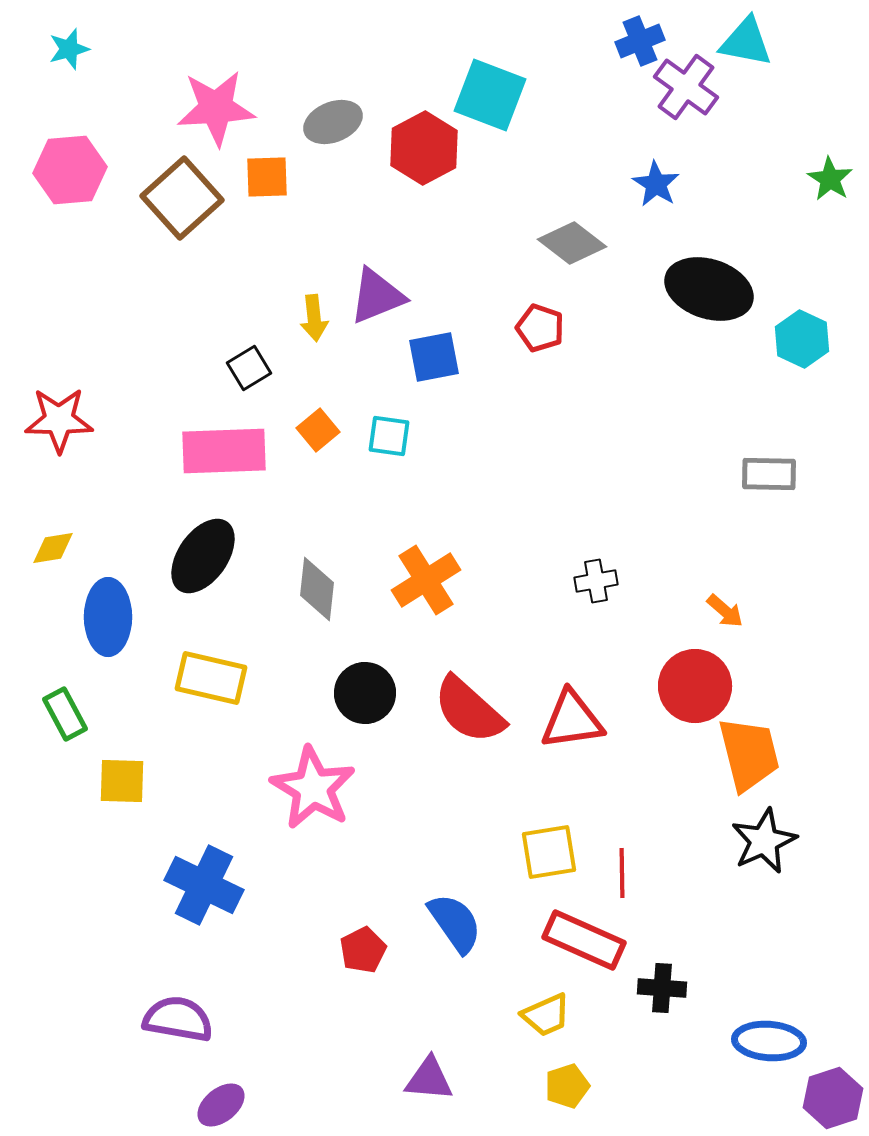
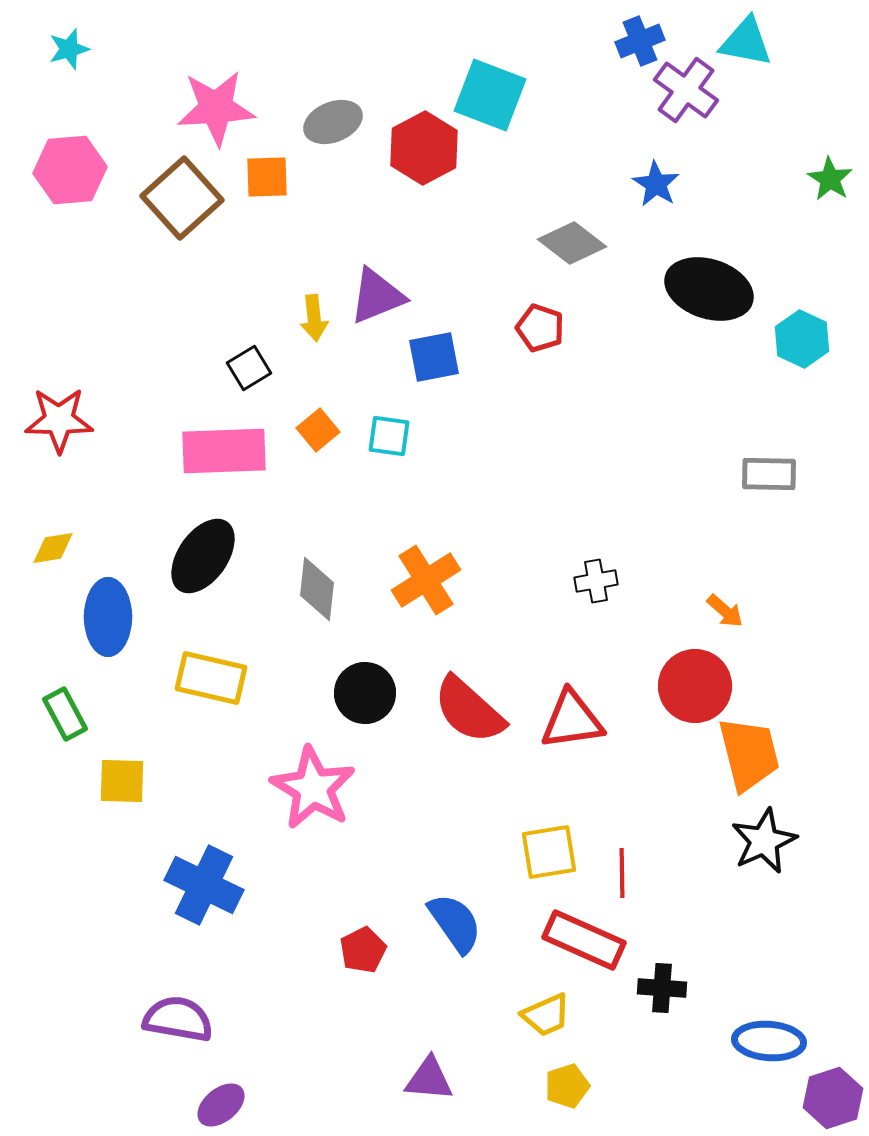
purple cross at (686, 87): moved 3 px down
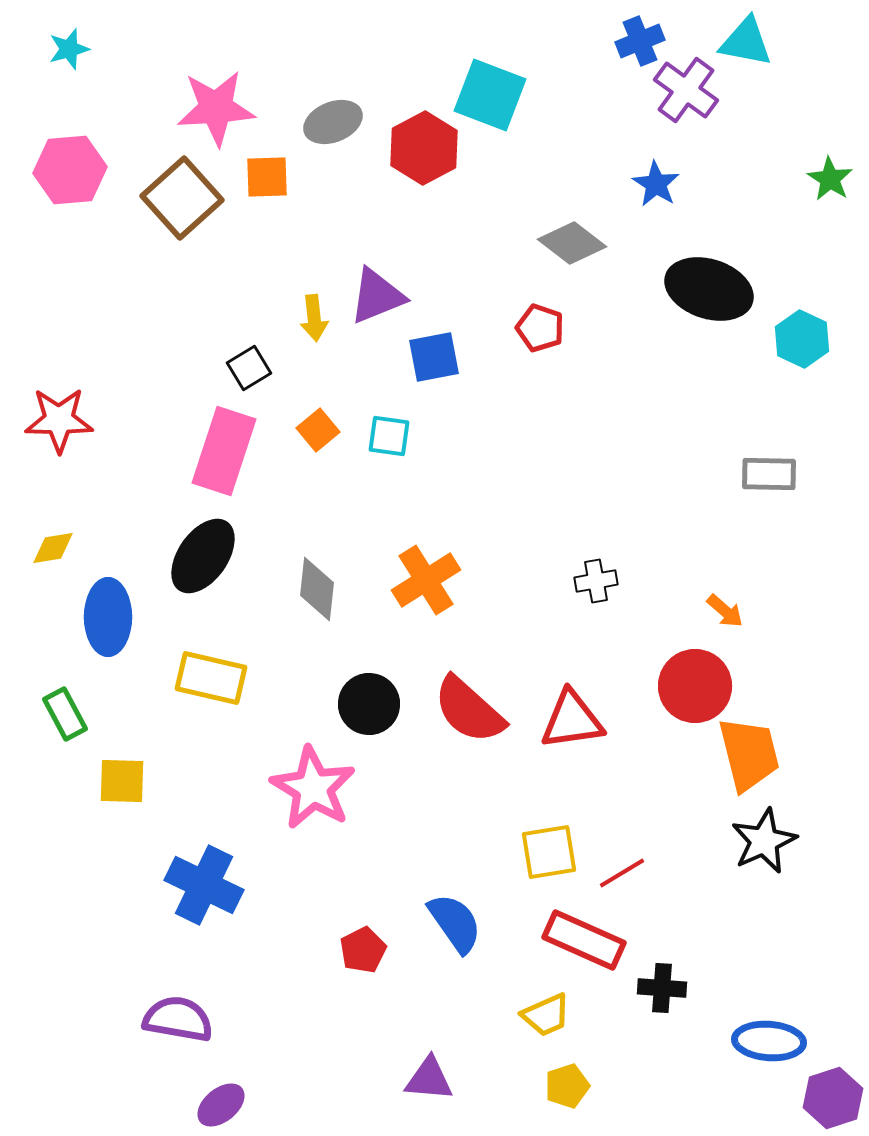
pink rectangle at (224, 451): rotated 70 degrees counterclockwise
black circle at (365, 693): moved 4 px right, 11 px down
red line at (622, 873): rotated 60 degrees clockwise
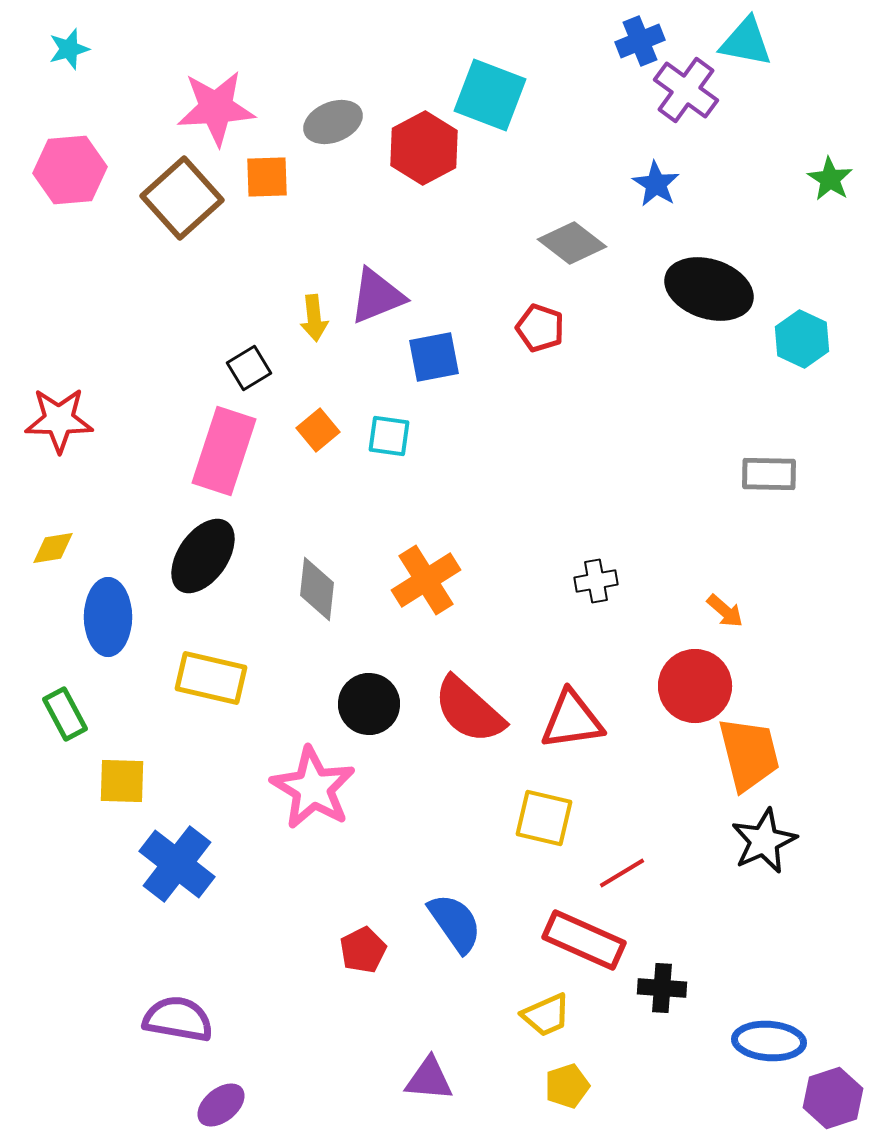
yellow square at (549, 852): moved 5 px left, 34 px up; rotated 22 degrees clockwise
blue cross at (204, 885): moved 27 px left, 21 px up; rotated 12 degrees clockwise
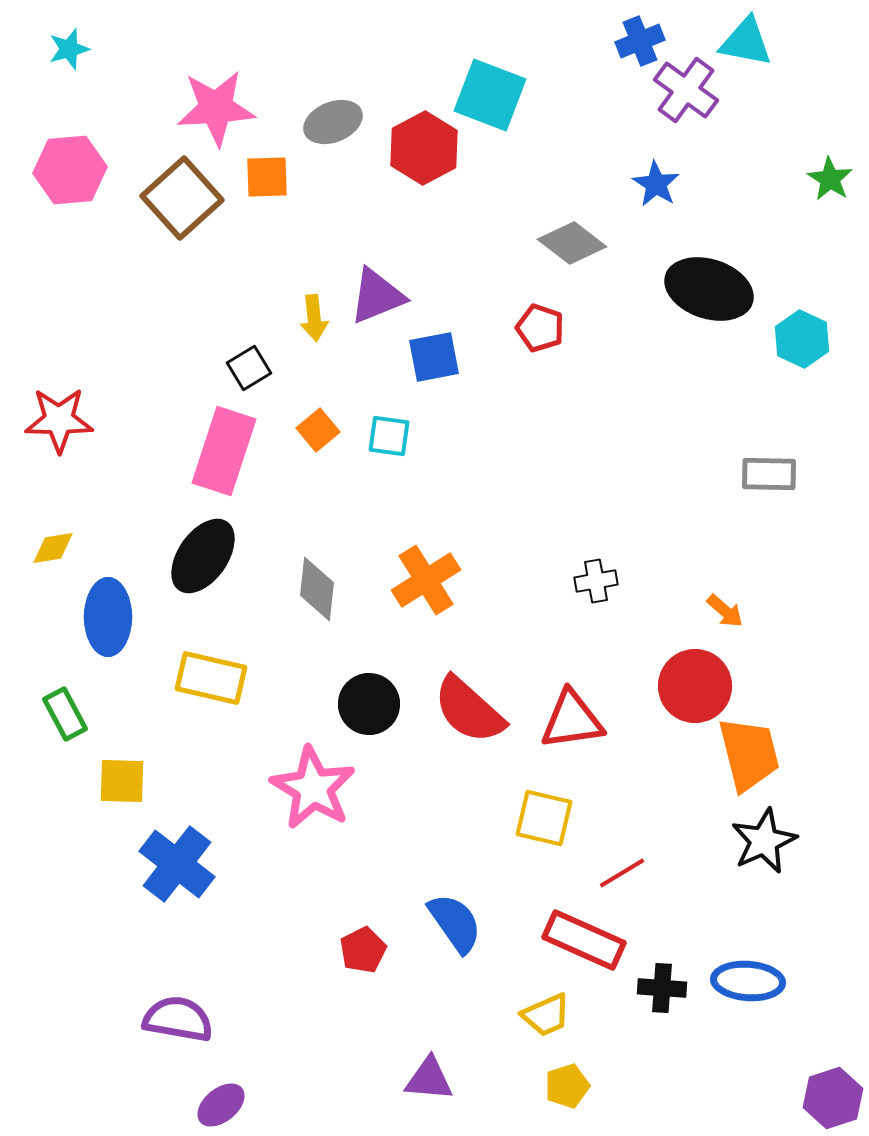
blue ellipse at (769, 1041): moved 21 px left, 60 px up
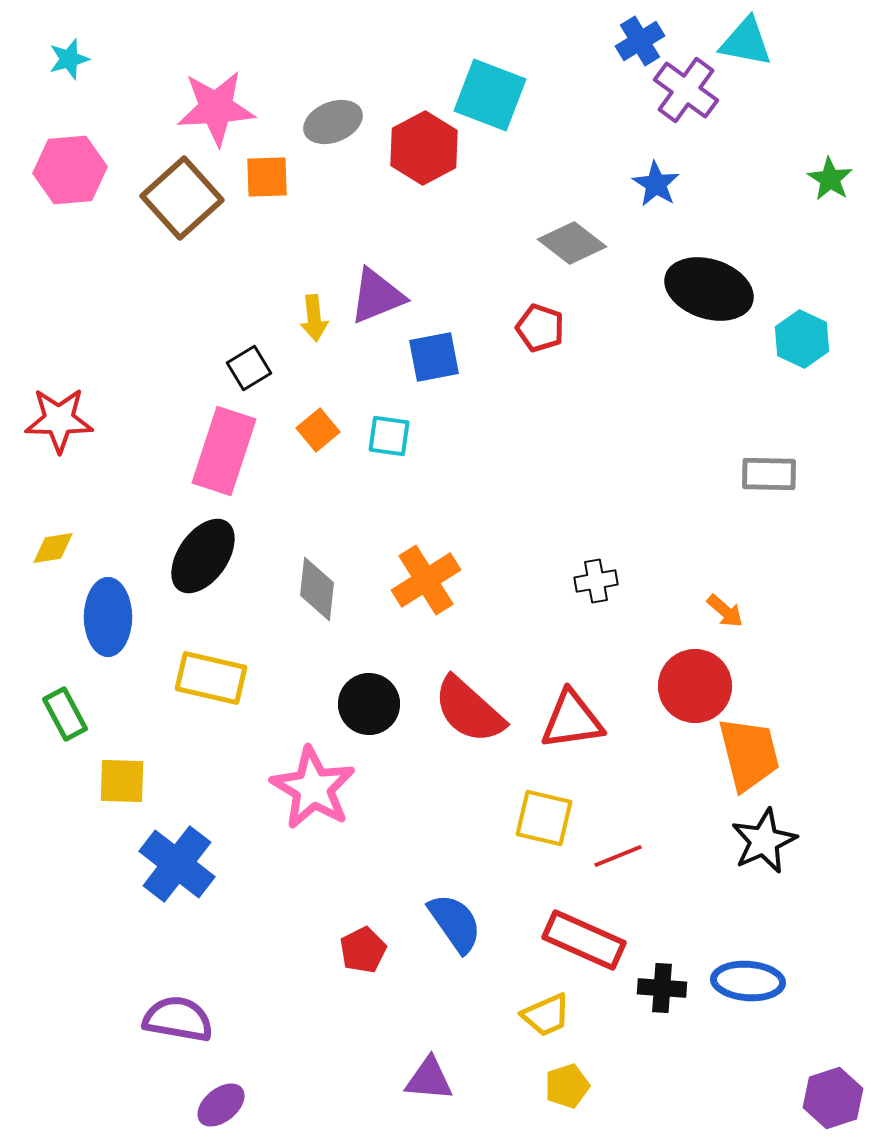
blue cross at (640, 41): rotated 9 degrees counterclockwise
cyan star at (69, 49): moved 10 px down
red line at (622, 873): moved 4 px left, 17 px up; rotated 9 degrees clockwise
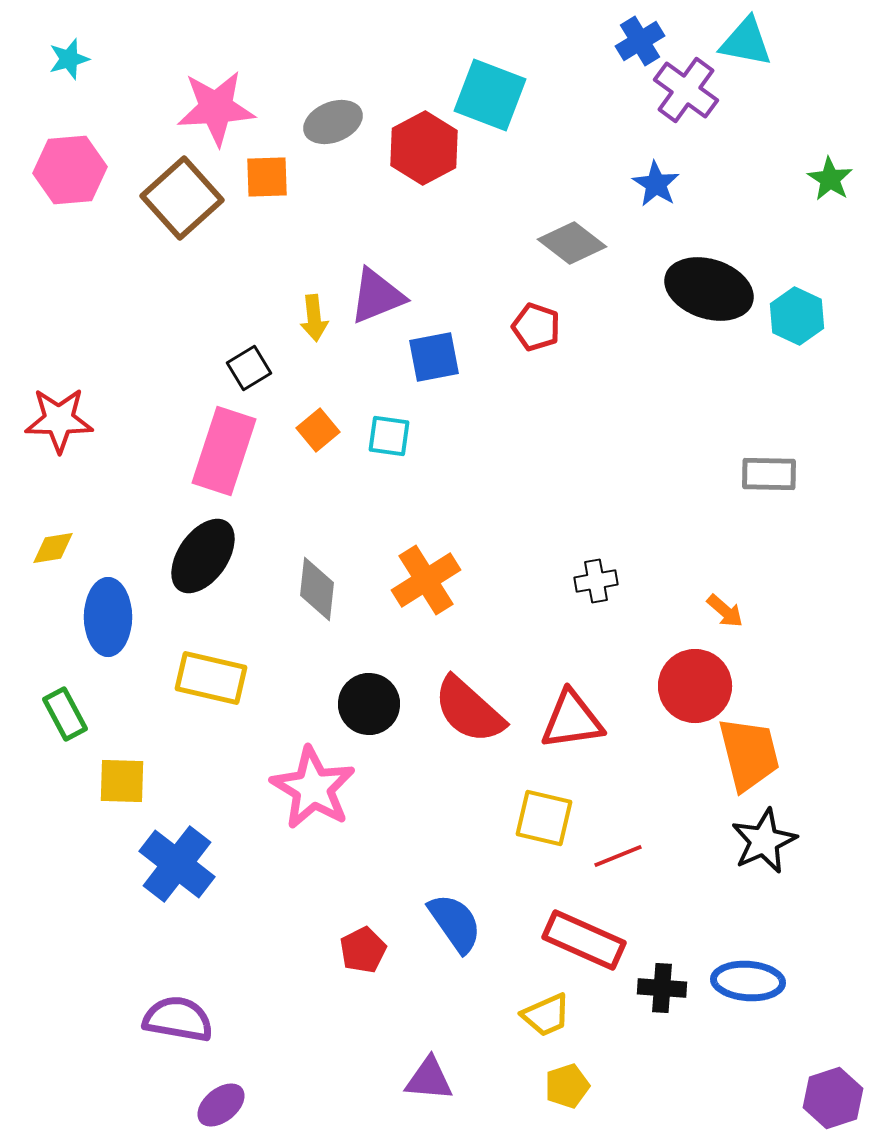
red pentagon at (540, 328): moved 4 px left, 1 px up
cyan hexagon at (802, 339): moved 5 px left, 23 px up
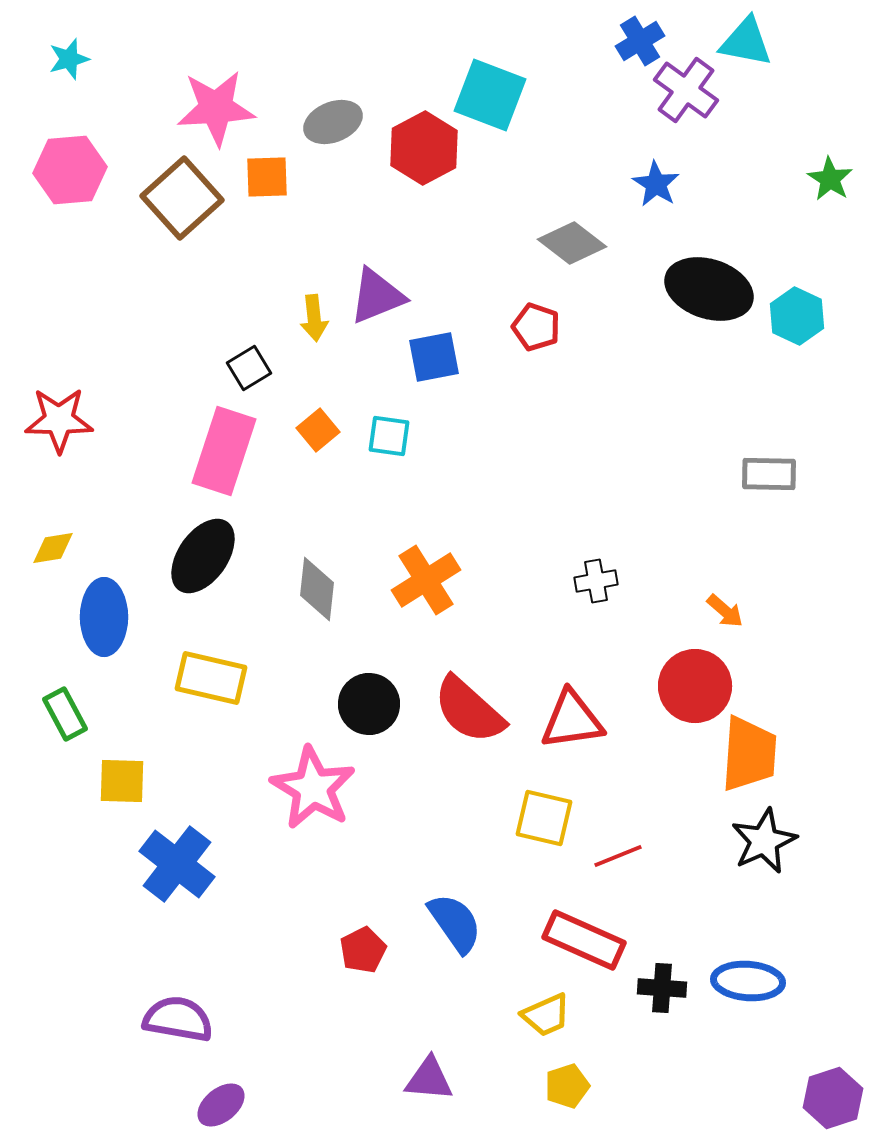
blue ellipse at (108, 617): moved 4 px left
orange trapezoid at (749, 754): rotated 18 degrees clockwise
